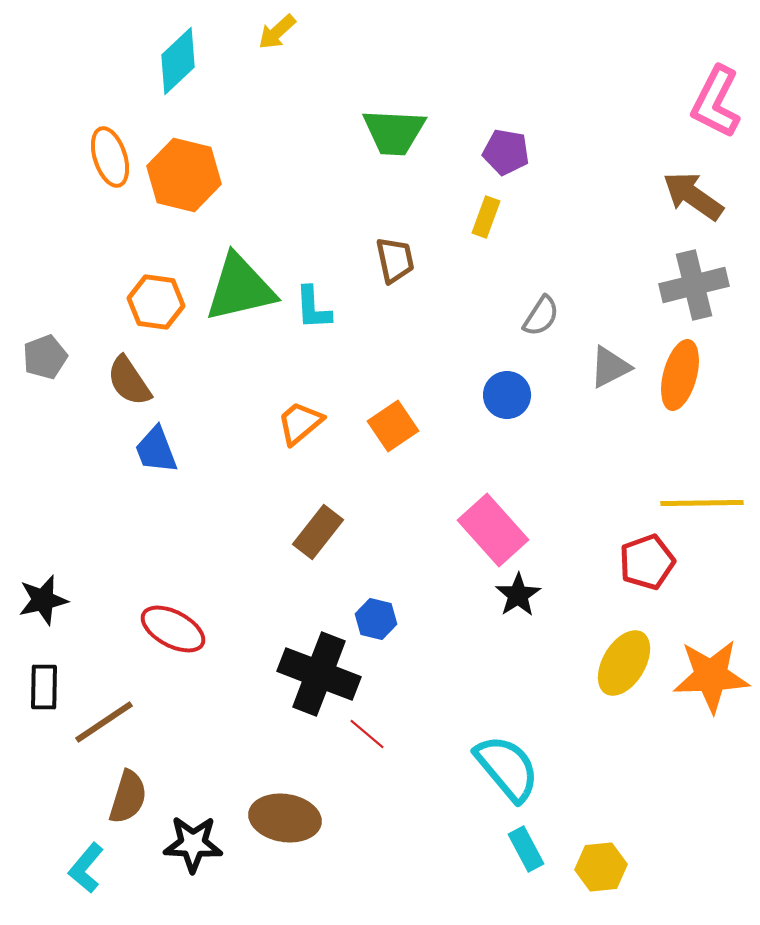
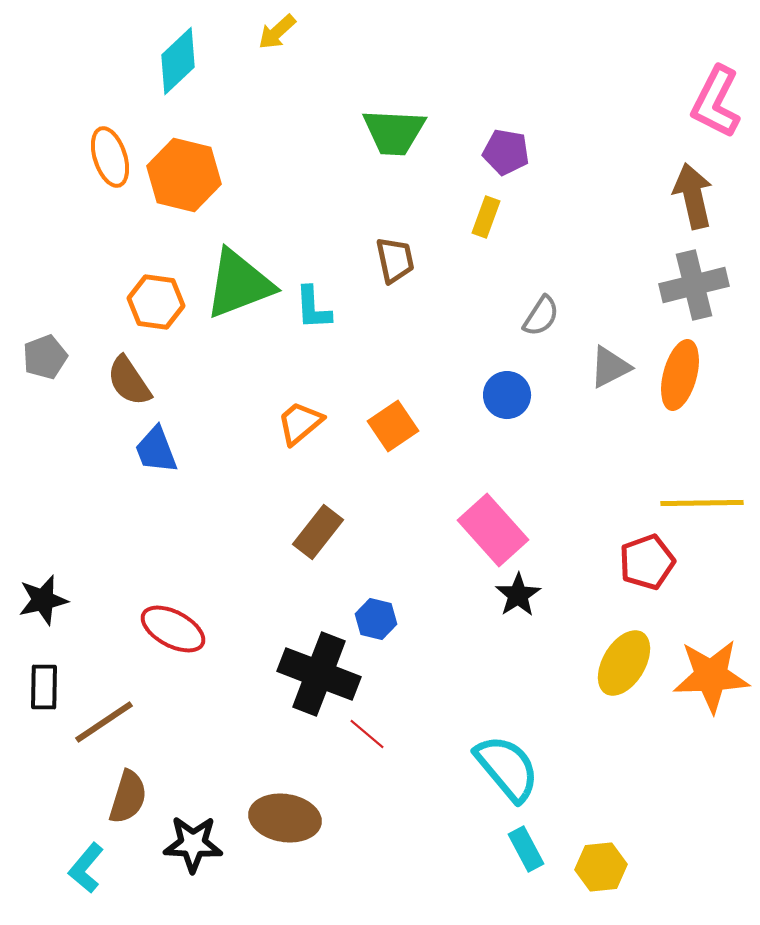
brown arrow at (693, 196): rotated 42 degrees clockwise
green triangle at (240, 288): moved 1 px left, 4 px up; rotated 8 degrees counterclockwise
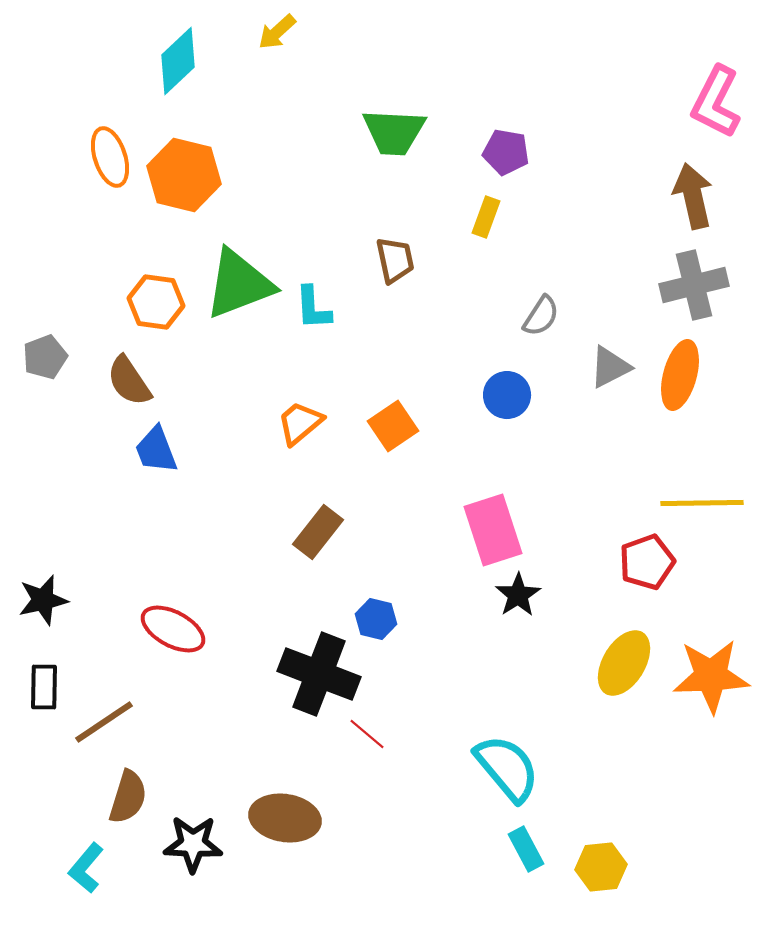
pink rectangle at (493, 530): rotated 24 degrees clockwise
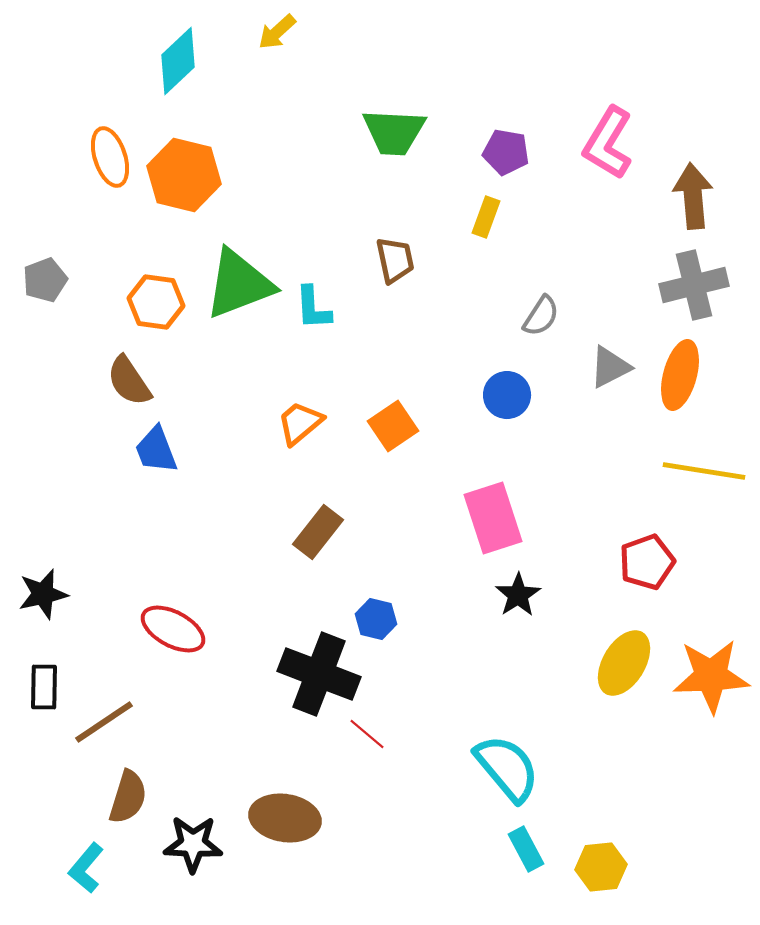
pink L-shape at (716, 102): moved 108 px left, 41 px down; rotated 4 degrees clockwise
brown arrow at (693, 196): rotated 8 degrees clockwise
gray pentagon at (45, 357): moved 77 px up
yellow line at (702, 503): moved 2 px right, 32 px up; rotated 10 degrees clockwise
pink rectangle at (493, 530): moved 12 px up
black star at (43, 600): moved 6 px up
